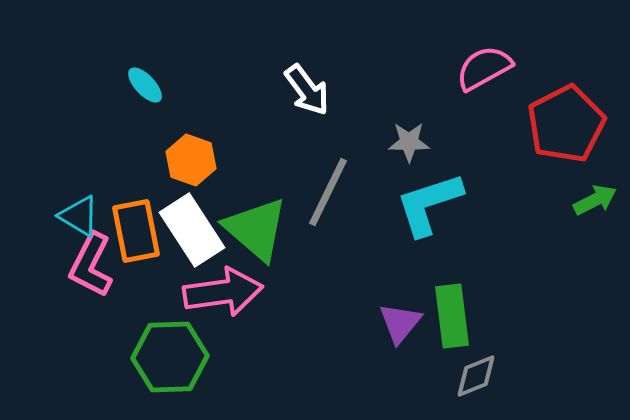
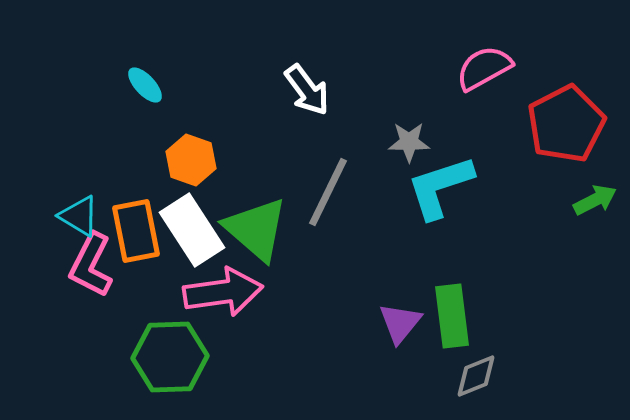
cyan L-shape: moved 11 px right, 17 px up
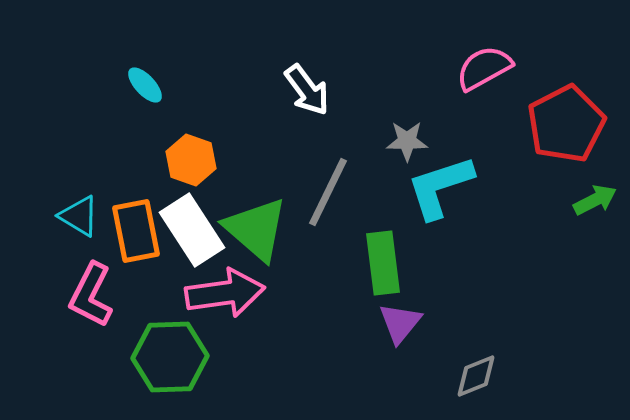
gray star: moved 2 px left, 1 px up
pink L-shape: moved 30 px down
pink arrow: moved 2 px right, 1 px down
green rectangle: moved 69 px left, 53 px up
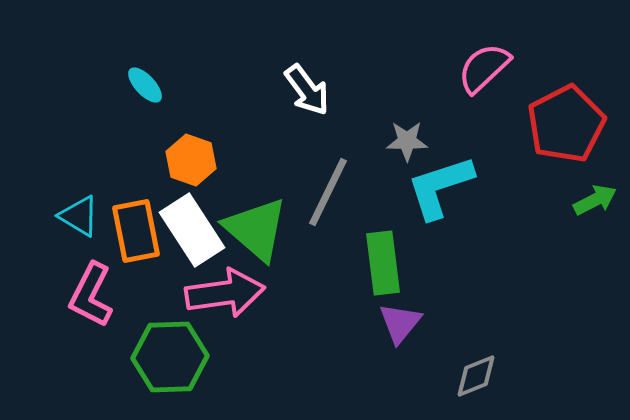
pink semicircle: rotated 14 degrees counterclockwise
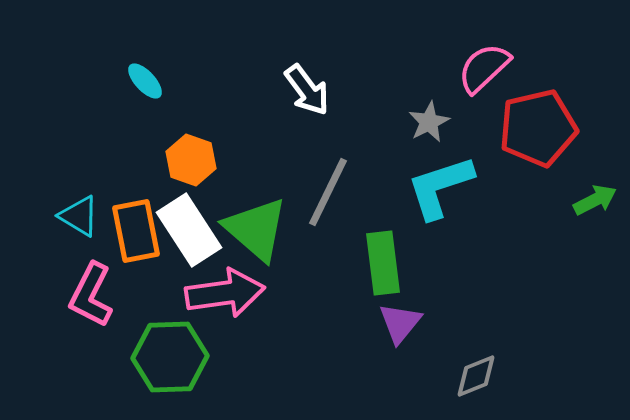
cyan ellipse: moved 4 px up
red pentagon: moved 28 px left, 4 px down; rotated 14 degrees clockwise
gray star: moved 22 px right, 19 px up; rotated 27 degrees counterclockwise
white rectangle: moved 3 px left
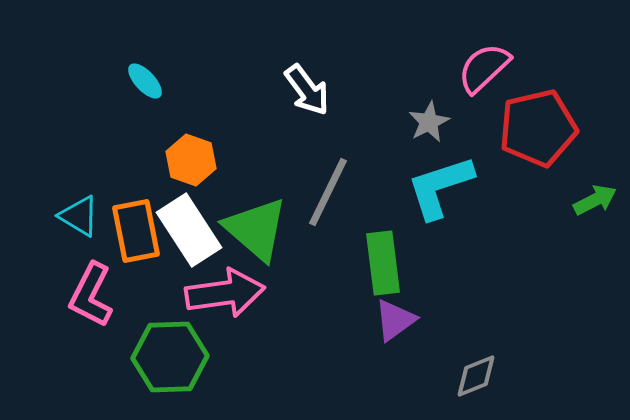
purple triangle: moved 5 px left, 3 px up; rotated 15 degrees clockwise
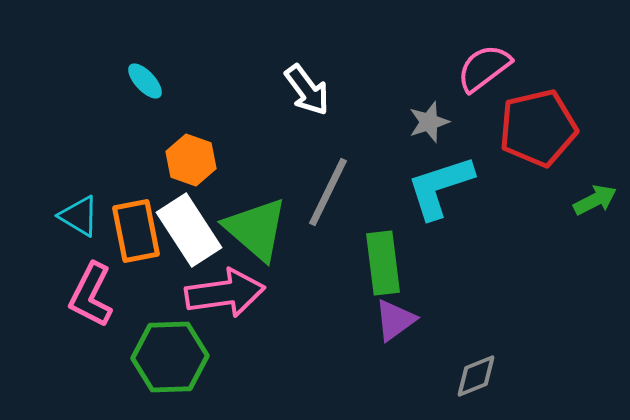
pink semicircle: rotated 6 degrees clockwise
gray star: rotated 9 degrees clockwise
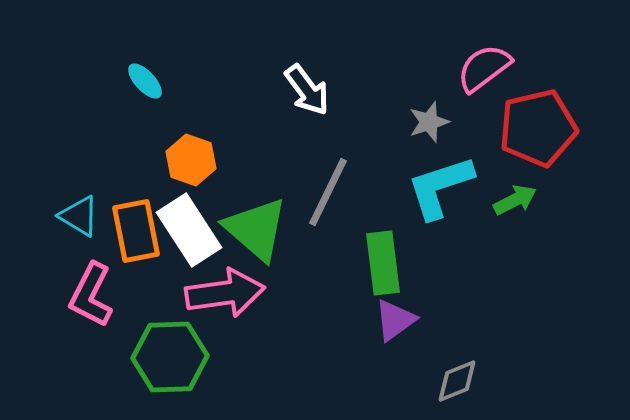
green arrow: moved 80 px left
gray diamond: moved 19 px left, 5 px down
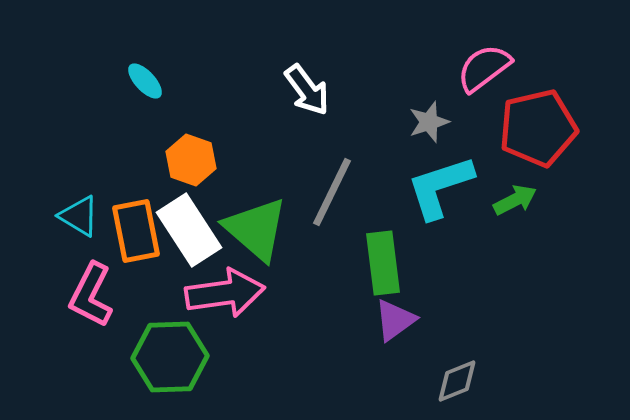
gray line: moved 4 px right
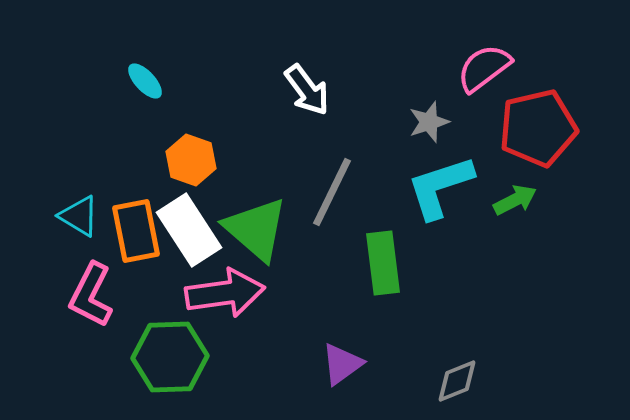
purple triangle: moved 53 px left, 44 px down
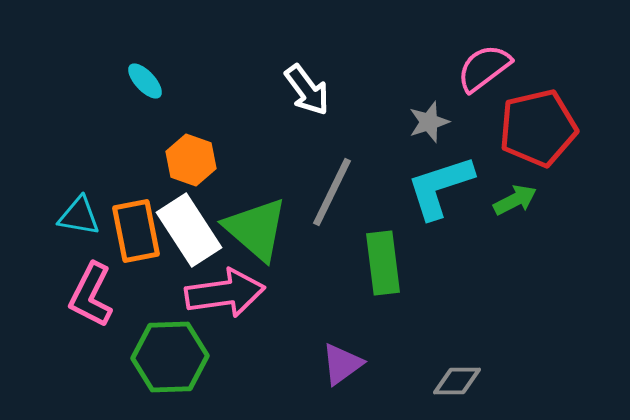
cyan triangle: rotated 21 degrees counterclockwise
gray diamond: rotated 21 degrees clockwise
